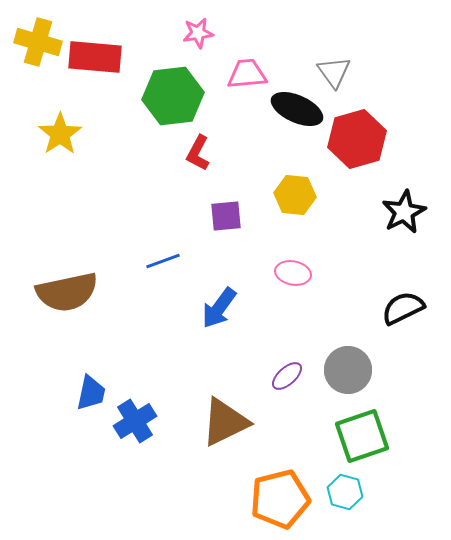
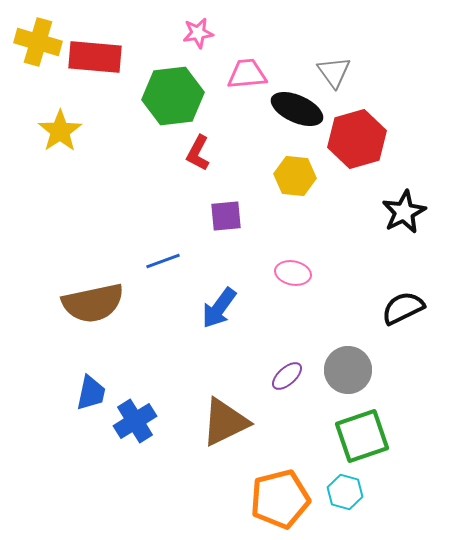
yellow star: moved 3 px up
yellow hexagon: moved 19 px up
brown semicircle: moved 26 px right, 11 px down
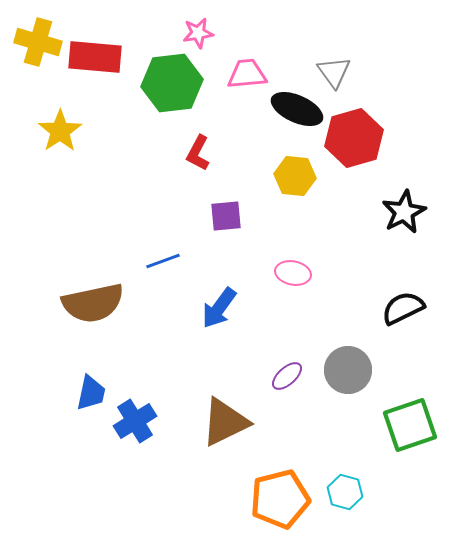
green hexagon: moved 1 px left, 13 px up
red hexagon: moved 3 px left, 1 px up
green square: moved 48 px right, 11 px up
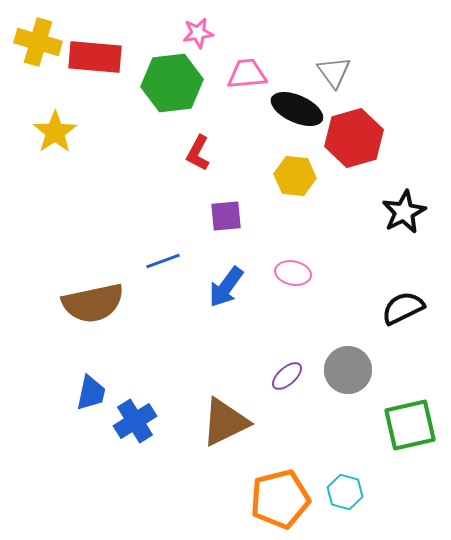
yellow star: moved 5 px left, 1 px down
blue arrow: moved 7 px right, 21 px up
green square: rotated 6 degrees clockwise
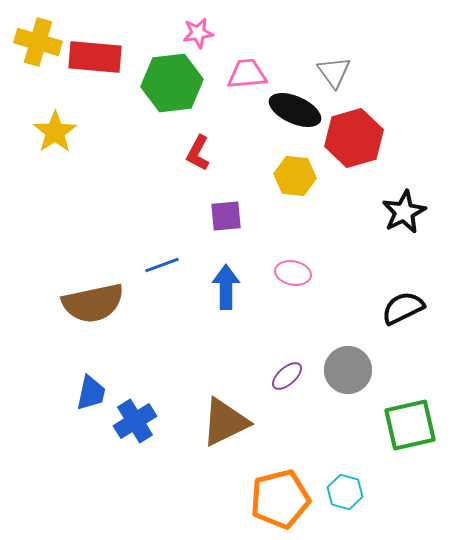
black ellipse: moved 2 px left, 1 px down
blue line: moved 1 px left, 4 px down
blue arrow: rotated 144 degrees clockwise
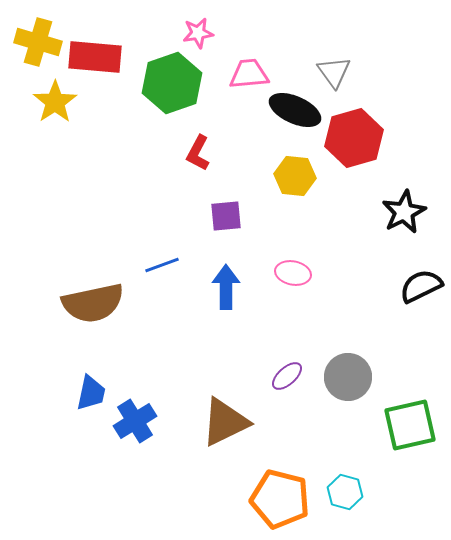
pink trapezoid: moved 2 px right
green hexagon: rotated 12 degrees counterclockwise
yellow star: moved 30 px up
black semicircle: moved 18 px right, 22 px up
gray circle: moved 7 px down
orange pentagon: rotated 28 degrees clockwise
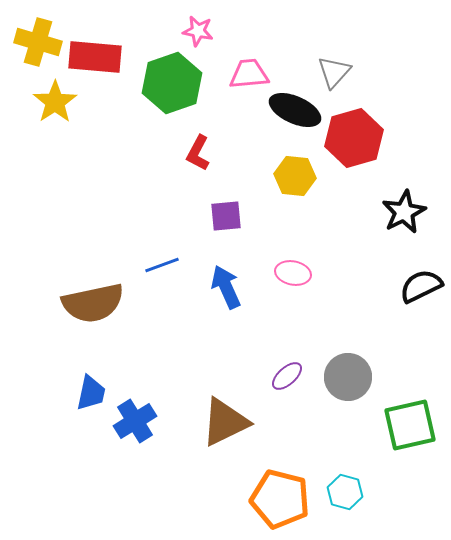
pink star: moved 2 px up; rotated 20 degrees clockwise
gray triangle: rotated 18 degrees clockwise
blue arrow: rotated 24 degrees counterclockwise
